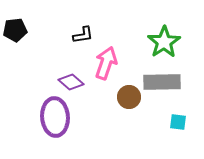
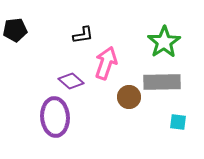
purple diamond: moved 1 px up
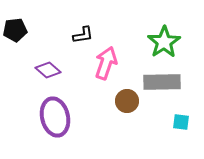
purple diamond: moved 23 px left, 11 px up
brown circle: moved 2 px left, 4 px down
purple ellipse: rotated 9 degrees counterclockwise
cyan square: moved 3 px right
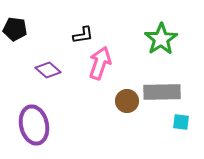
black pentagon: moved 1 px up; rotated 15 degrees clockwise
green star: moved 3 px left, 3 px up
pink arrow: moved 6 px left
gray rectangle: moved 10 px down
purple ellipse: moved 21 px left, 8 px down
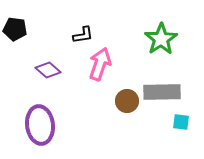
pink arrow: moved 1 px down
purple ellipse: moved 6 px right; rotated 6 degrees clockwise
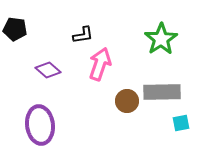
cyan square: moved 1 px down; rotated 18 degrees counterclockwise
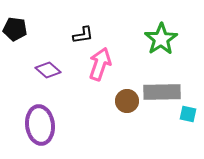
cyan square: moved 7 px right, 9 px up; rotated 24 degrees clockwise
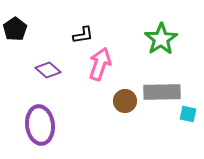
black pentagon: rotated 30 degrees clockwise
brown circle: moved 2 px left
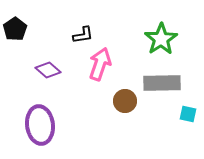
gray rectangle: moved 9 px up
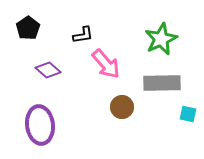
black pentagon: moved 13 px right, 1 px up
green star: rotated 8 degrees clockwise
pink arrow: moved 6 px right; rotated 120 degrees clockwise
brown circle: moved 3 px left, 6 px down
